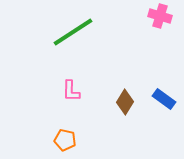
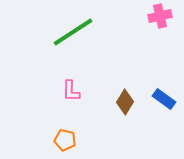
pink cross: rotated 30 degrees counterclockwise
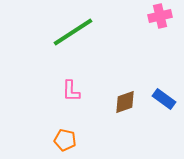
brown diamond: rotated 40 degrees clockwise
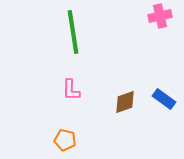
green line: rotated 66 degrees counterclockwise
pink L-shape: moved 1 px up
